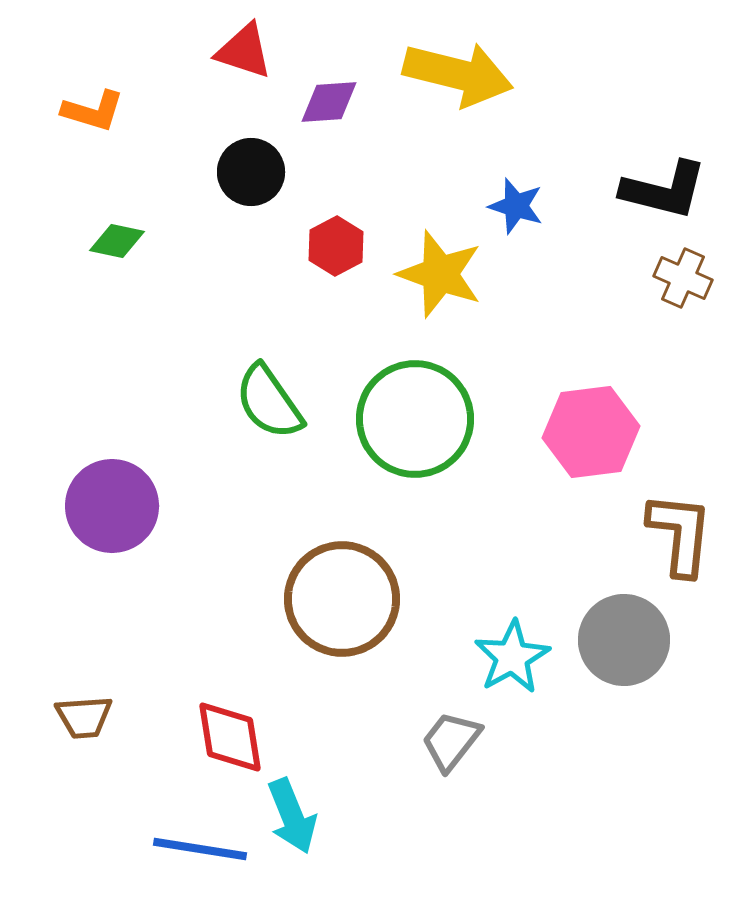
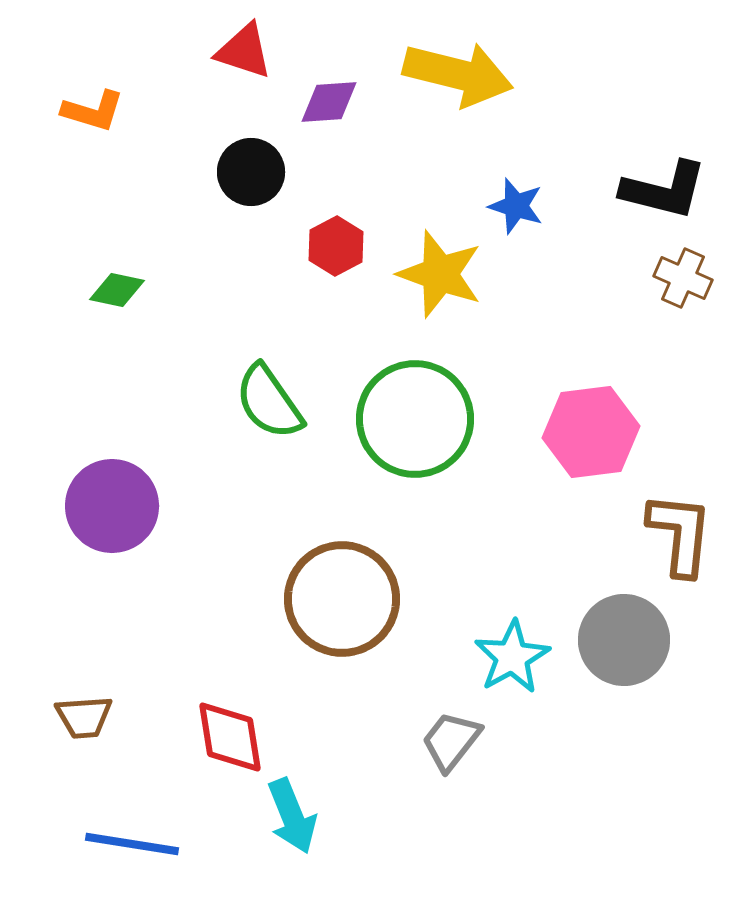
green diamond: moved 49 px down
blue line: moved 68 px left, 5 px up
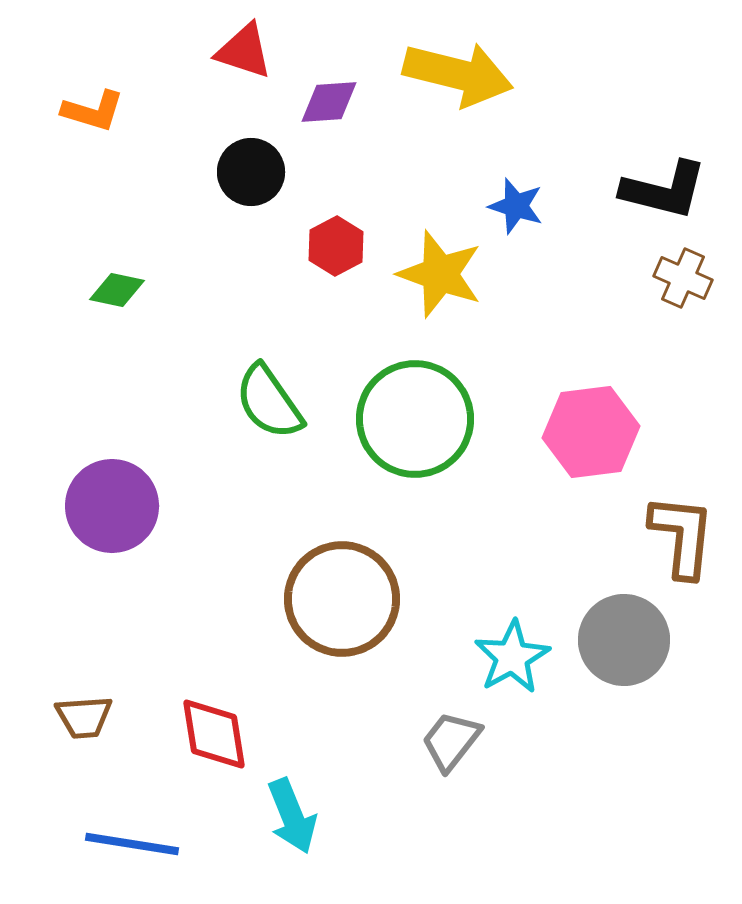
brown L-shape: moved 2 px right, 2 px down
red diamond: moved 16 px left, 3 px up
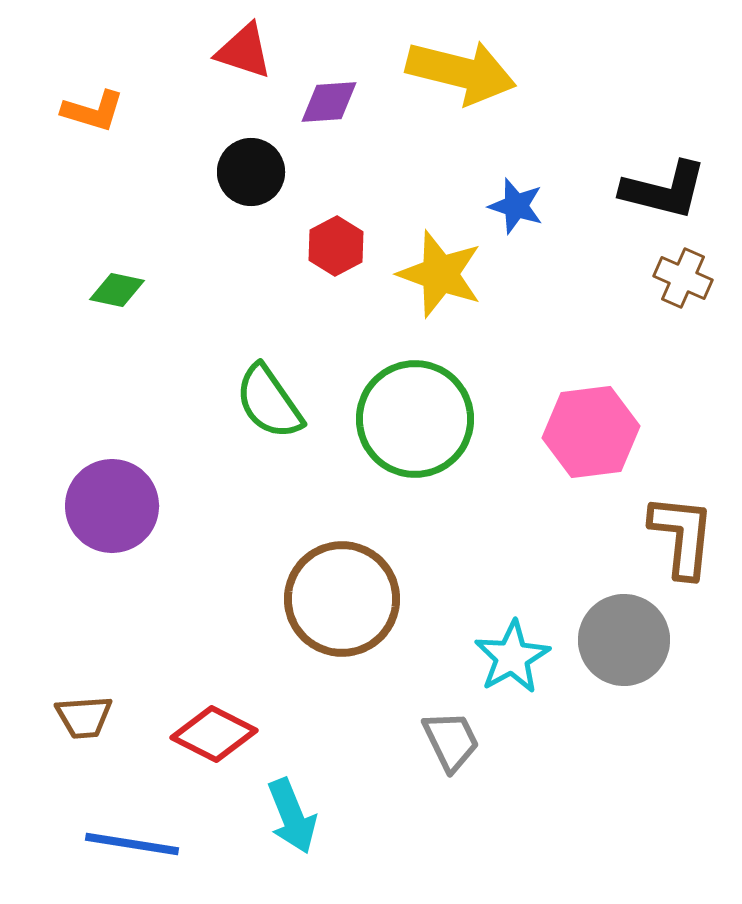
yellow arrow: moved 3 px right, 2 px up
red diamond: rotated 54 degrees counterclockwise
gray trapezoid: rotated 116 degrees clockwise
